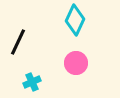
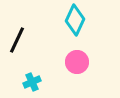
black line: moved 1 px left, 2 px up
pink circle: moved 1 px right, 1 px up
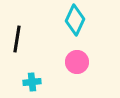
black line: moved 1 px up; rotated 16 degrees counterclockwise
cyan cross: rotated 18 degrees clockwise
